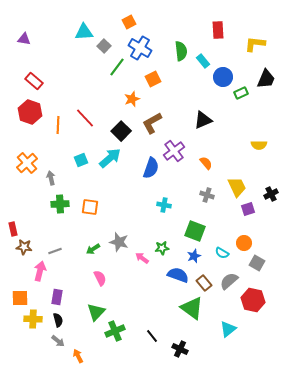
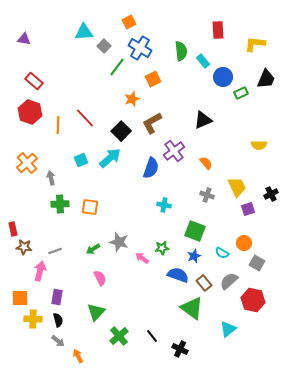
green cross at (115, 331): moved 4 px right, 5 px down; rotated 18 degrees counterclockwise
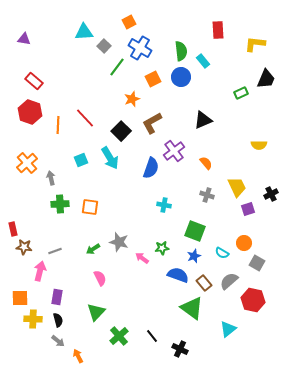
blue circle at (223, 77): moved 42 px left
cyan arrow at (110, 158): rotated 100 degrees clockwise
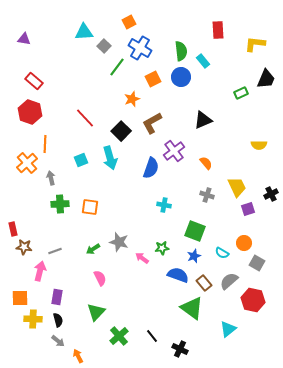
orange line at (58, 125): moved 13 px left, 19 px down
cyan arrow at (110, 158): rotated 15 degrees clockwise
